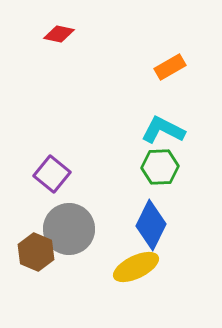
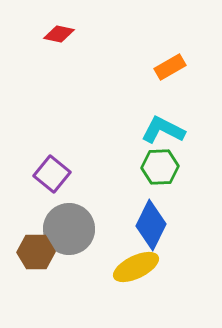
brown hexagon: rotated 24 degrees counterclockwise
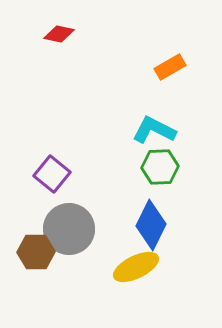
cyan L-shape: moved 9 px left
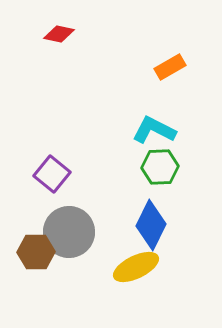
gray circle: moved 3 px down
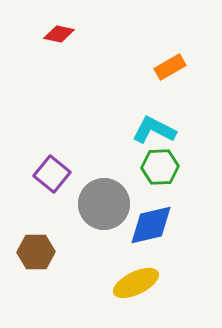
blue diamond: rotated 51 degrees clockwise
gray circle: moved 35 px right, 28 px up
yellow ellipse: moved 16 px down
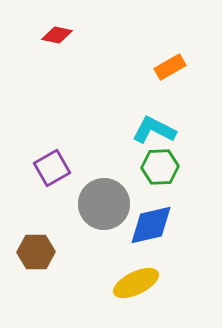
red diamond: moved 2 px left, 1 px down
purple square: moved 6 px up; rotated 21 degrees clockwise
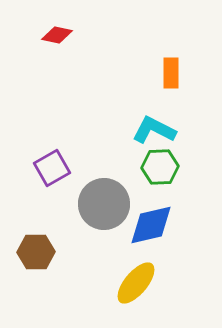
orange rectangle: moved 1 px right, 6 px down; rotated 60 degrees counterclockwise
yellow ellipse: rotated 24 degrees counterclockwise
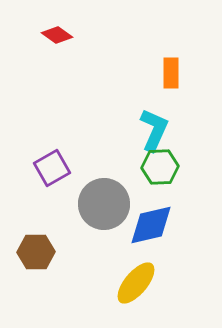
red diamond: rotated 24 degrees clockwise
cyan L-shape: rotated 87 degrees clockwise
